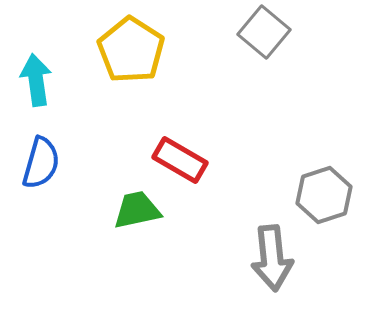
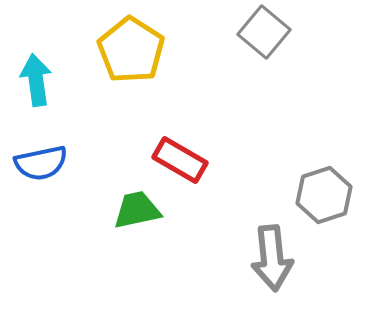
blue semicircle: rotated 62 degrees clockwise
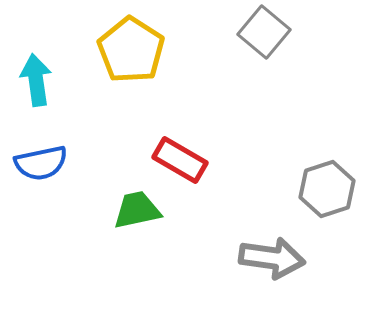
gray hexagon: moved 3 px right, 6 px up
gray arrow: rotated 76 degrees counterclockwise
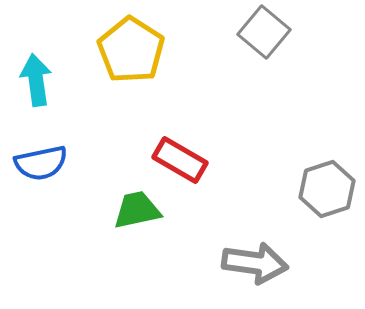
gray arrow: moved 17 px left, 5 px down
